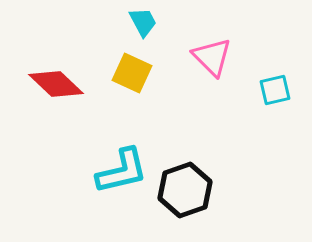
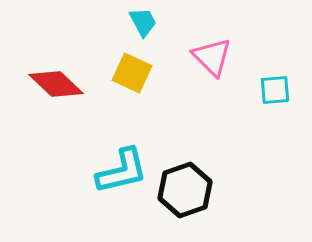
cyan square: rotated 8 degrees clockwise
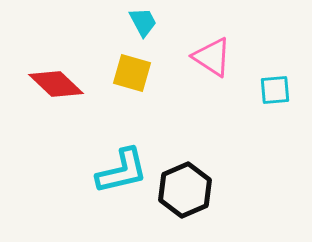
pink triangle: rotated 12 degrees counterclockwise
yellow square: rotated 9 degrees counterclockwise
black hexagon: rotated 4 degrees counterclockwise
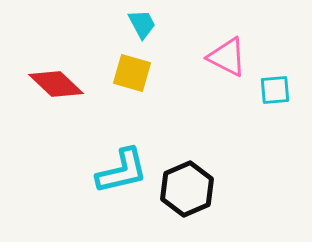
cyan trapezoid: moved 1 px left, 2 px down
pink triangle: moved 15 px right; rotated 6 degrees counterclockwise
black hexagon: moved 2 px right, 1 px up
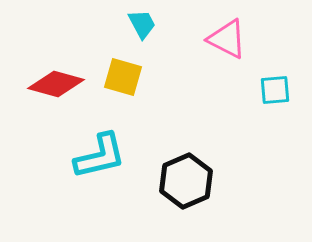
pink triangle: moved 18 px up
yellow square: moved 9 px left, 4 px down
red diamond: rotated 28 degrees counterclockwise
cyan L-shape: moved 22 px left, 15 px up
black hexagon: moved 1 px left, 8 px up
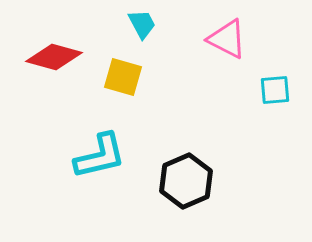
red diamond: moved 2 px left, 27 px up
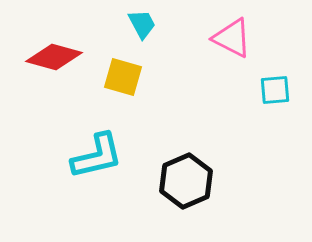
pink triangle: moved 5 px right, 1 px up
cyan L-shape: moved 3 px left
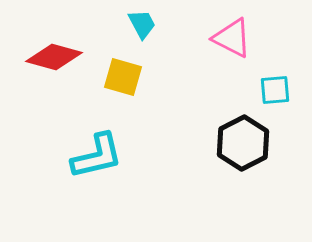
black hexagon: moved 57 px right, 38 px up; rotated 4 degrees counterclockwise
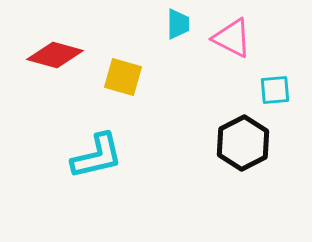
cyan trapezoid: moved 36 px right; rotated 28 degrees clockwise
red diamond: moved 1 px right, 2 px up
